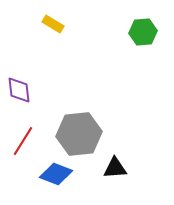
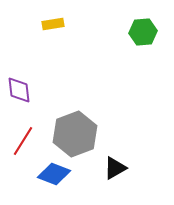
yellow rectangle: rotated 40 degrees counterclockwise
gray hexagon: moved 4 px left; rotated 15 degrees counterclockwise
black triangle: rotated 25 degrees counterclockwise
blue diamond: moved 2 px left
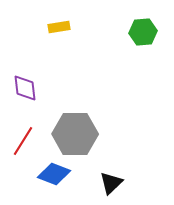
yellow rectangle: moved 6 px right, 3 px down
purple diamond: moved 6 px right, 2 px up
gray hexagon: rotated 21 degrees clockwise
black triangle: moved 4 px left, 15 px down; rotated 15 degrees counterclockwise
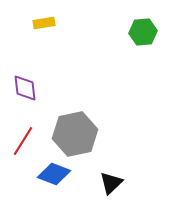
yellow rectangle: moved 15 px left, 4 px up
gray hexagon: rotated 12 degrees counterclockwise
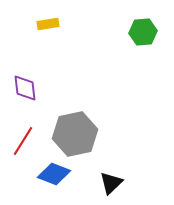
yellow rectangle: moved 4 px right, 1 px down
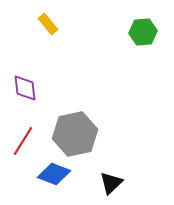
yellow rectangle: rotated 60 degrees clockwise
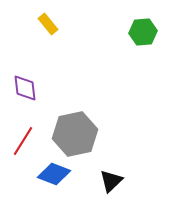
black triangle: moved 2 px up
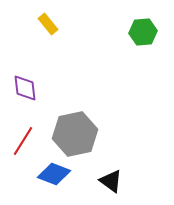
black triangle: rotated 40 degrees counterclockwise
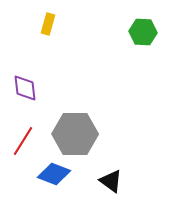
yellow rectangle: rotated 55 degrees clockwise
green hexagon: rotated 8 degrees clockwise
gray hexagon: rotated 12 degrees clockwise
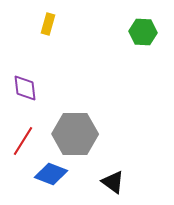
blue diamond: moved 3 px left
black triangle: moved 2 px right, 1 px down
